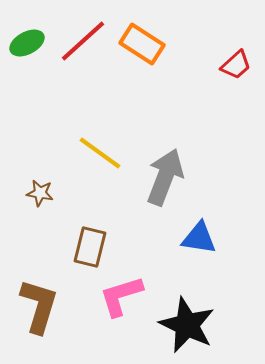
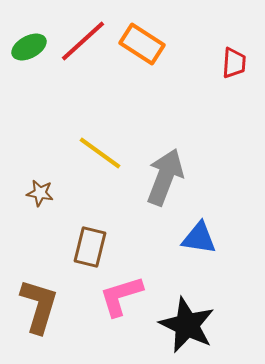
green ellipse: moved 2 px right, 4 px down
red trapezoid: moved 2 px left, 2 px up; rotated 44 degrees counterclockwise
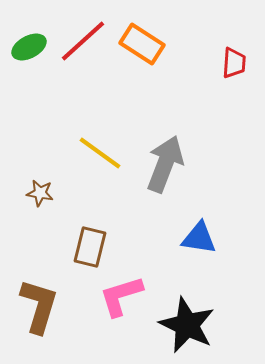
gray arrow: moved 13 px up
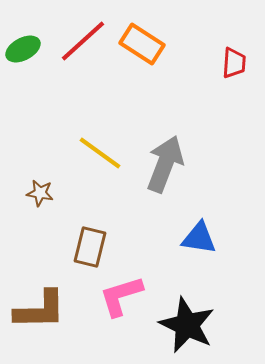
green ellipse: moved 6 px left, 2 px down
brown L-shape: moved 1 px right, 4 px down; rotated 72 degrees clockwise
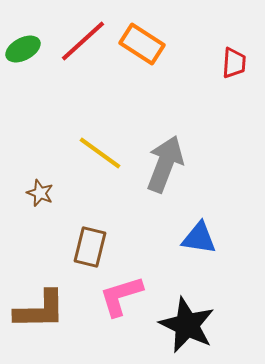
brown star: rotated 12 degrees clockwise
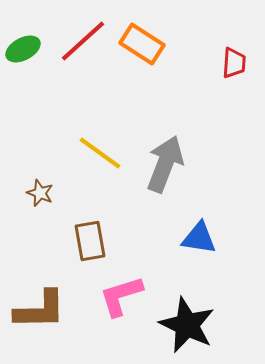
brown rectangle: moved 6 px up; rotated 24 degrees counterclockwise
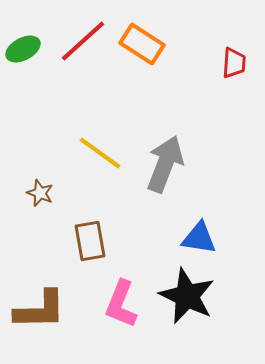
pink L-shape: moved 8 px down; rotated 51 degrees counterclockwise
black star: moved 29 px up
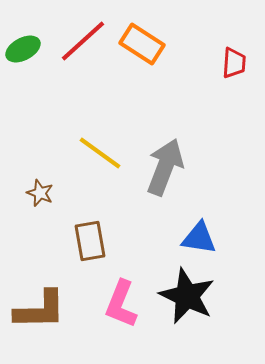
gray arrow: moved 3 px down
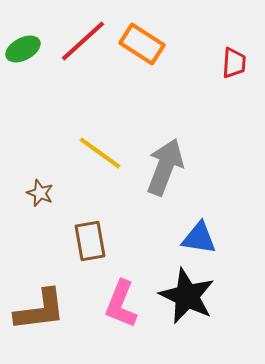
brown L-shape: rotated 6 degrees counterclockwise
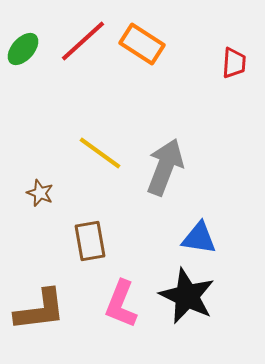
green ellipse: rotated 20 degrees counterclockwise
